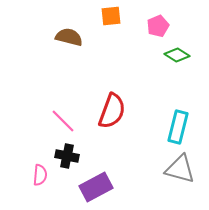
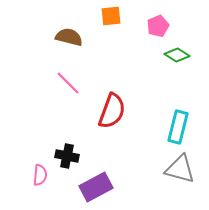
pink line: moved 5 px right, 38 px up
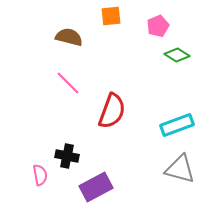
cyan rectangle: moved 1 px left, 2 px up; rotated 56 degrees clockwise
pink semicircle: rotated 15 degrees counterclockwise
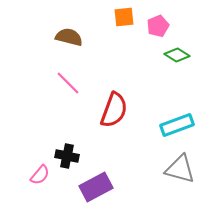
orange square: moved 13 px right, 1 px down
red semicircle: moved 2 px right, 1 px up
pink semicircle: rotated 50 degrees clockwise
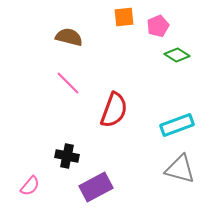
pink semicircle: moved 10 px left, 11 px down
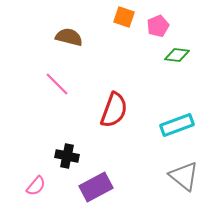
orange square: rotated 25 degrees clockwise
green diamond: rotated 25 degrees counterclockwise
pink line: moved 11 px left, 1 px down
gray triangle: moved 4 px right, 7 px down; rotated 24 degrees clockwise
pink semicircle: moved 6 px right
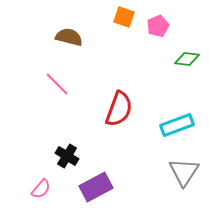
green diamond: moved 10 px right, 4 px down
red semicircle: moved 5 px right, 1 px up
black cross: rotated 20 degrees clockwise
gray triangle: moved 4 px up; rotated 24 degrees clockwise
pink semicircle: moved 5 px right, 3 px down
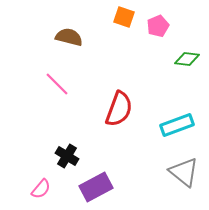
gray triangle: rotated 24 degrees counterclockwise
